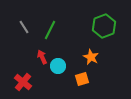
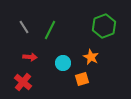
red arrow: moved 12 px left; rotated 120 degrees clockwise
cyan circle: moved 5 px right, 3 px up
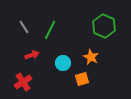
green hexagon: rotated 15 degrees counterclockwise
red arrow: moved 2 px right, 2 px up; rotated 24 degrees counterclockwise
red cross: rotated 18 degrees clockwise
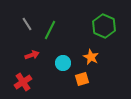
gray line: moved 3 px right, 3 px up
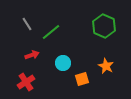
green line: moved 1 px right, 2 px down; rotated 24 degrees clockwise
orange star: moved 15 px right, 9 px down
red cross: moved 3 px right
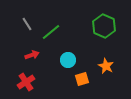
cyan circle: moved 5 px right, 3 px up
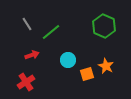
orange square: moved 5 px right, 5 px up
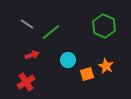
gray line: rotated 24 degrees counterclockwise
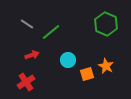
green hexagon: moved 2 px right, 2 px up
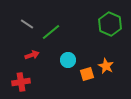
green hexagon: moved 4 px right
red cross: moved 5 px left; rotated 24 degrees clockwise
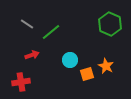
cyan circle: moved 2 px right
